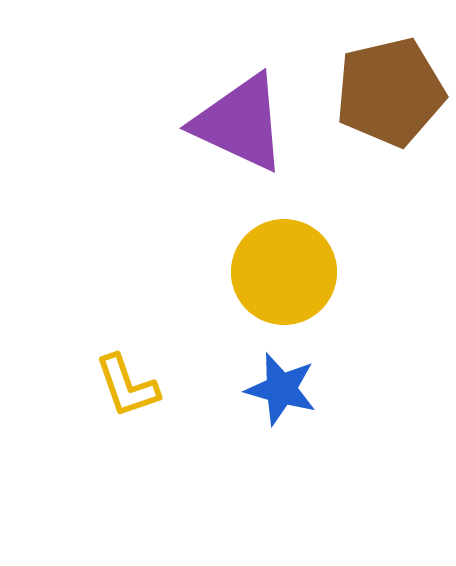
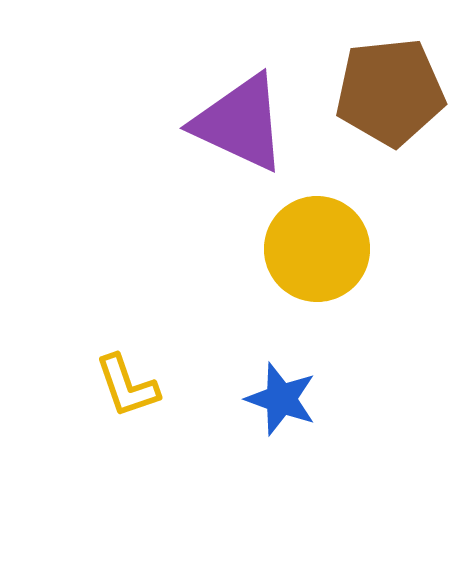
brown pentagon: rotated 7 degrees clockwise
yellow circle: moved 33 px right, 23 px up
blue star: moved 10 px down; rotated 4 degrees clockwise
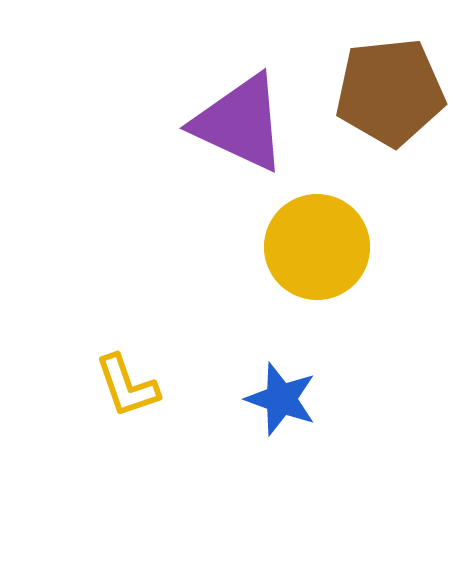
yellow circle: moved 2 px up
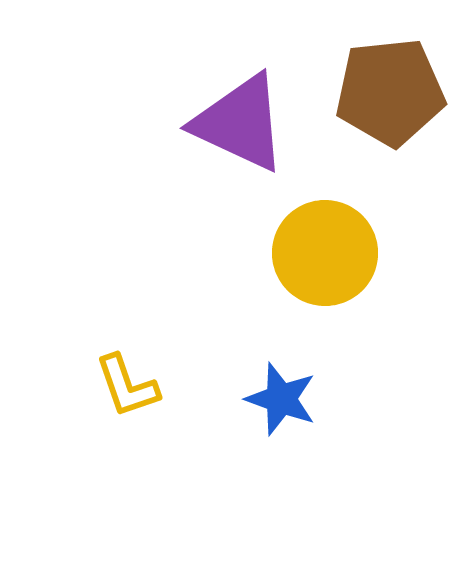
yellow circle: moved 8 px right, 6 px down
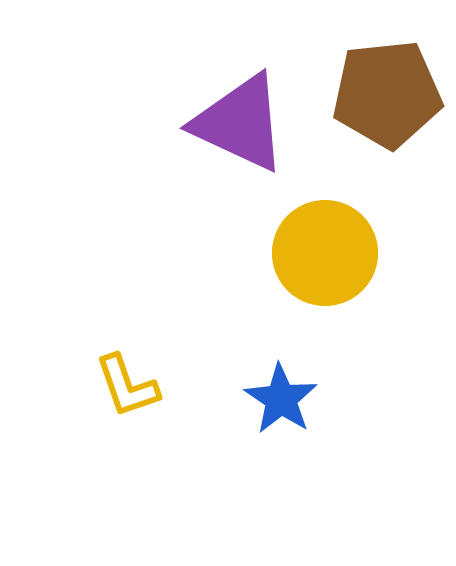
brown pentagon: moved 3 px left, 2 px down
blue star: rotated 14 degrees clockwise
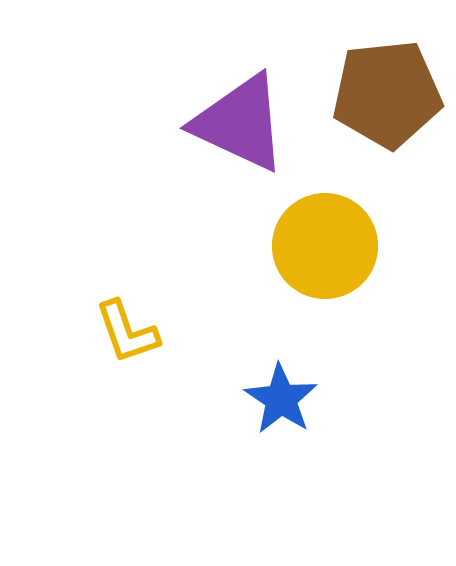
yellow circle: moved 7 px up
yellow L-shape: moved 54 px up
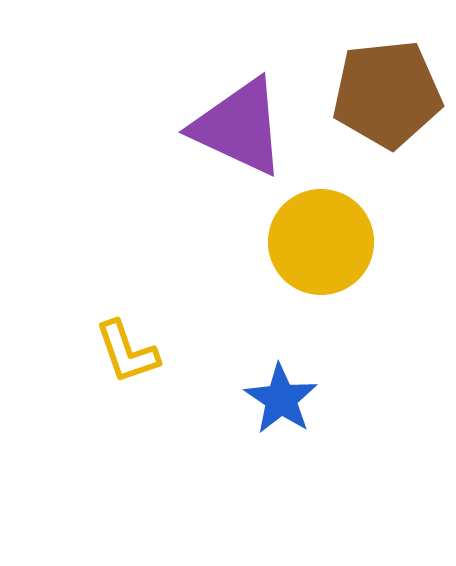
purple triangle: moved 1 px left, 4 px down
yellow circle: moved 4 px left, 4 px up
yellow L-shape: moved 20 px down
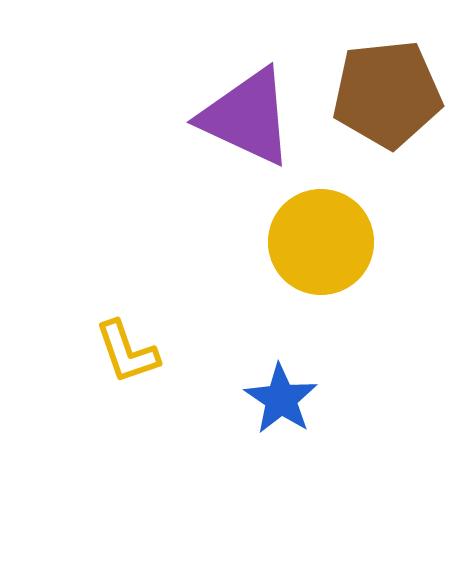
purple triangle: moved 8 px right, 10 px up
